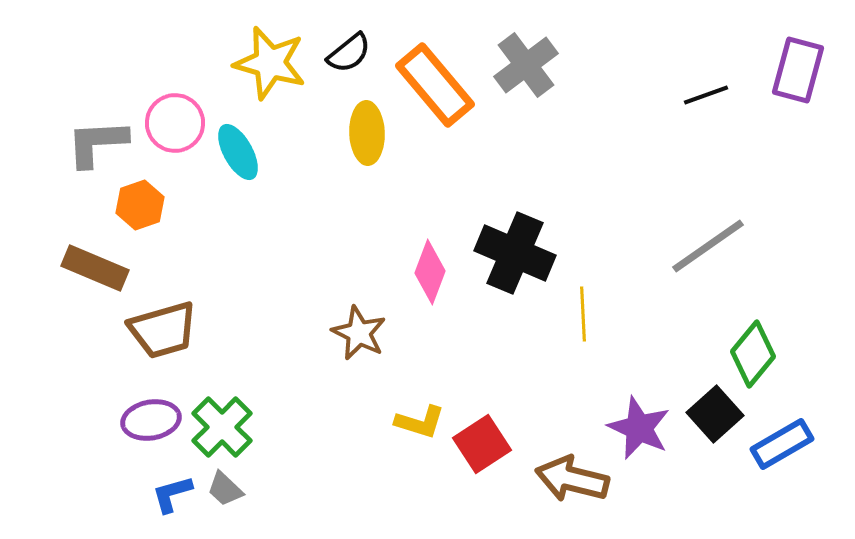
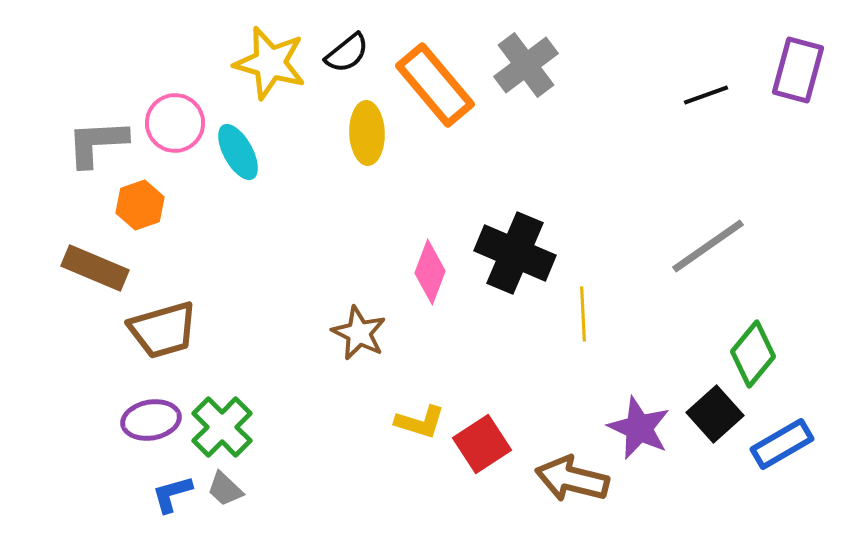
black semicircle: moved 2 px left
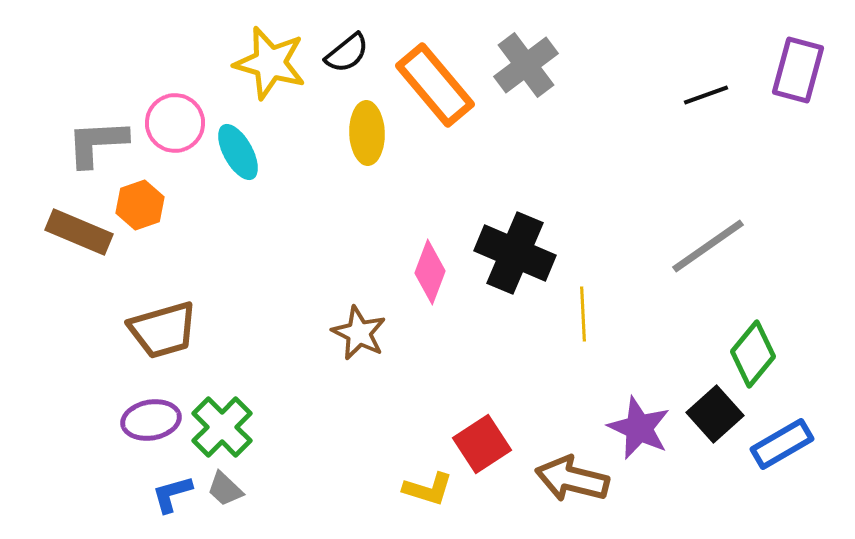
brown rectangle: moved 16 px left, 36 px up
yellow L-shape: moved 8 px right, 67 px down
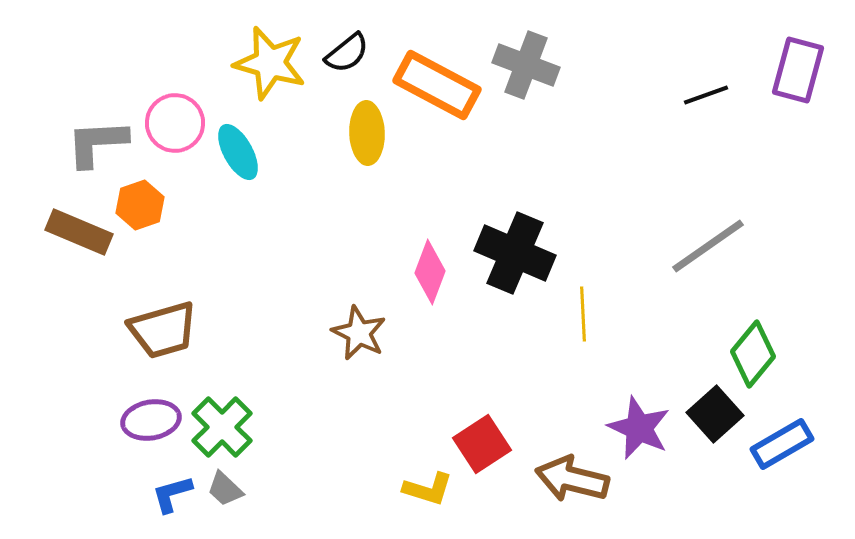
gray cross: rotated 32 degrees counterclockwise
orange rectangle: moved 2 px right; rotated 22 degrees counterclockwise
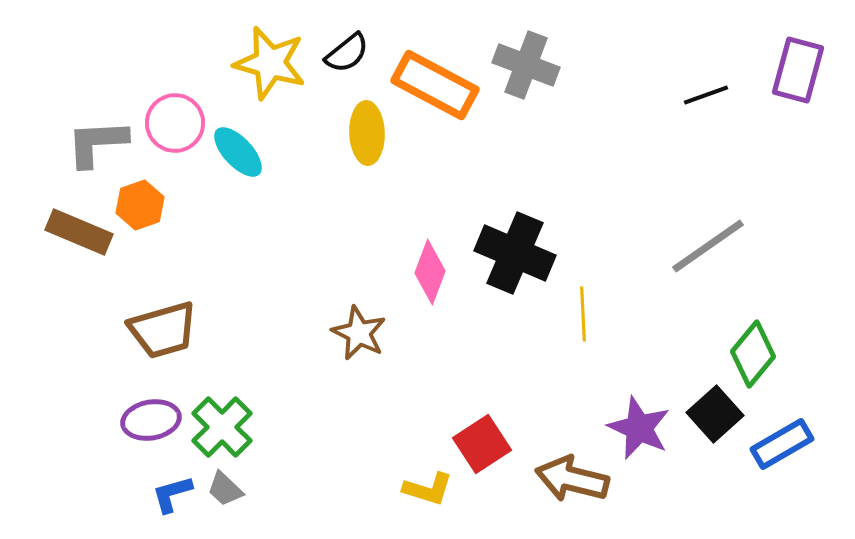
orange rectangle: moved 2 px left
cyan ellipse: rotated 14 degrees counterclockwise
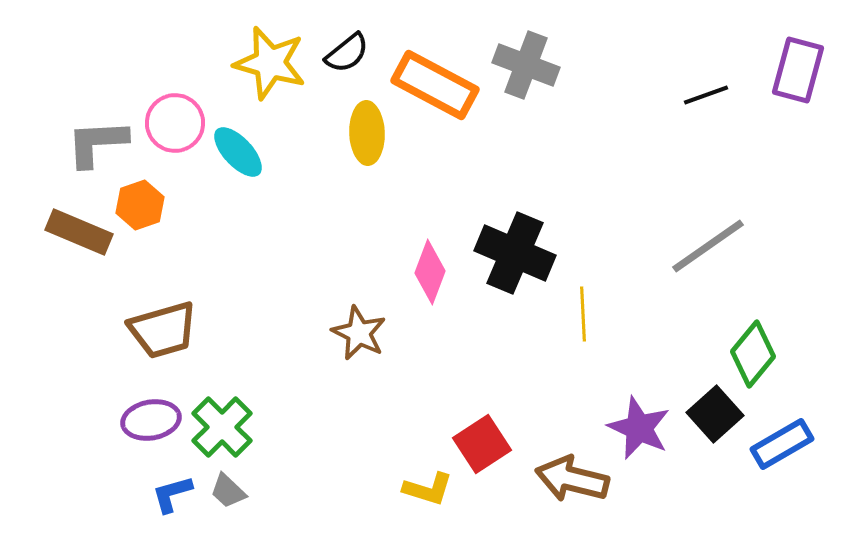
gray trapezoid: moved 3 px right, 2 px down
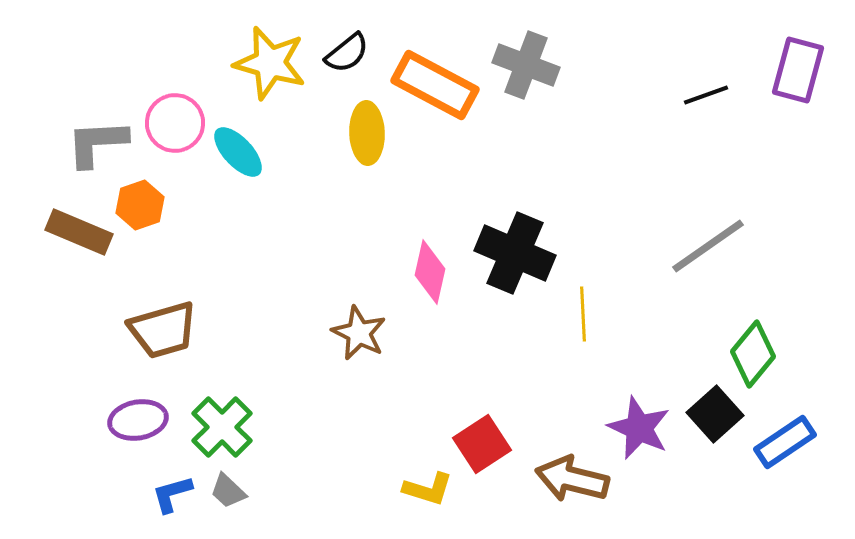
pink diamond: rotated 8 degrees counterclockwise
purple ellipse: moved 13 px left
blue rectangle: moved 3 px right, 2 px up; rotated 4 degrees counterclockwise
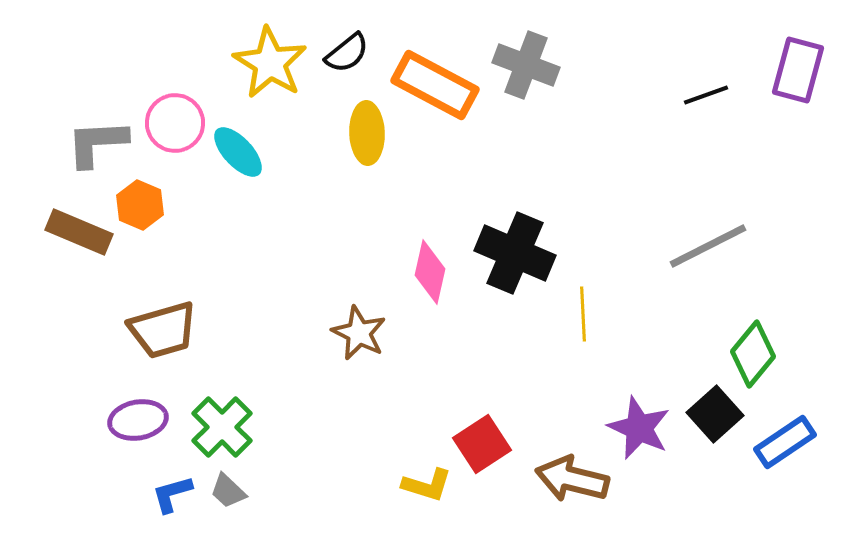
yellow star: rotated 16 degrees clockwise
orange hexagon: rotated 18 degrees counterclockwise
gray line: rotated 8 degrees clockwise
yellow L-shape: moved 1 px left, 4 px up
